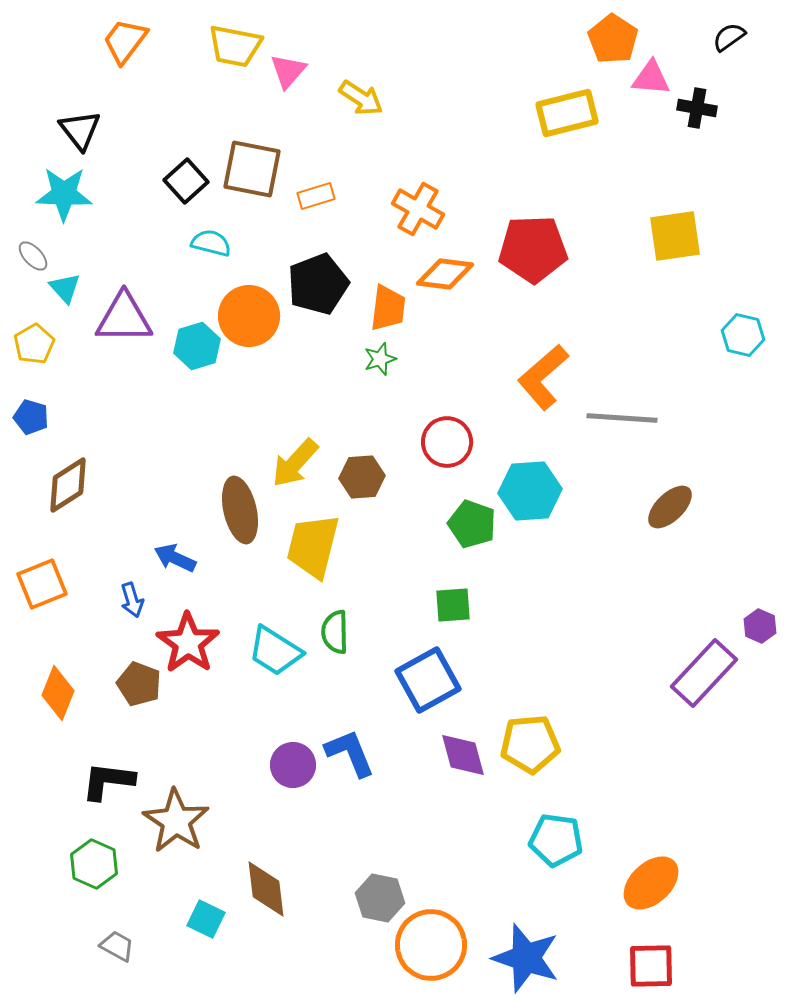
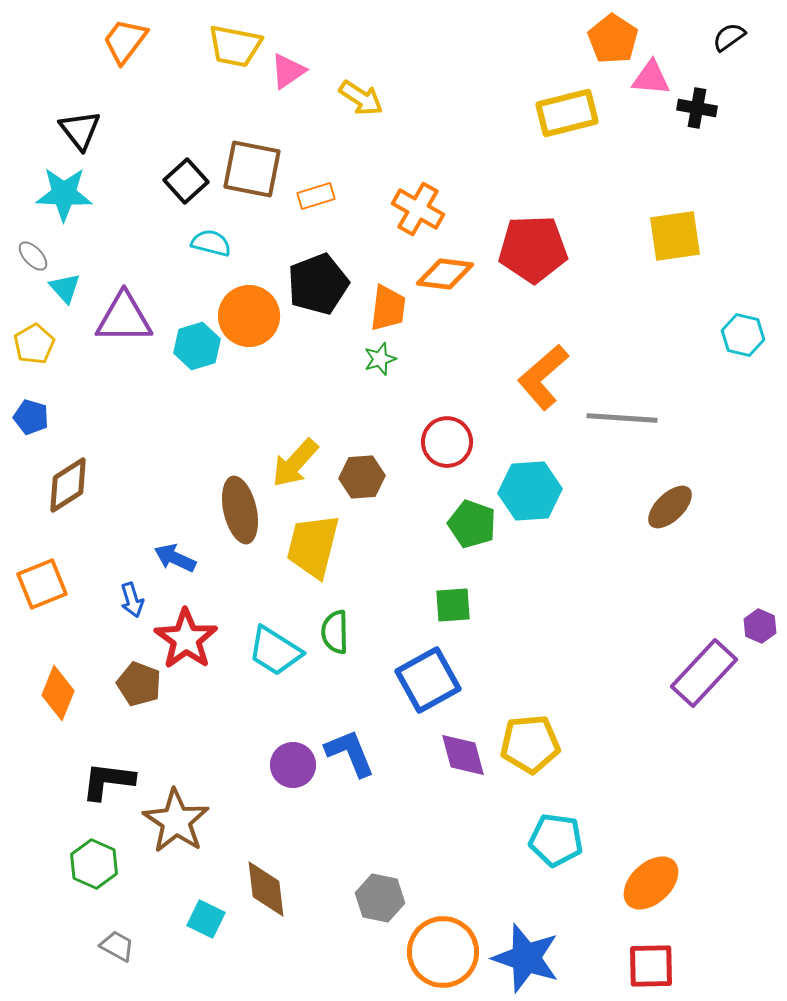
pink triangle at (288, 71): rotated 15 degrees clockwise
red star at (188, 643): moved 2 px left, 4 px up
orange circle at (431, 945): moved 12 px right, 7 px down
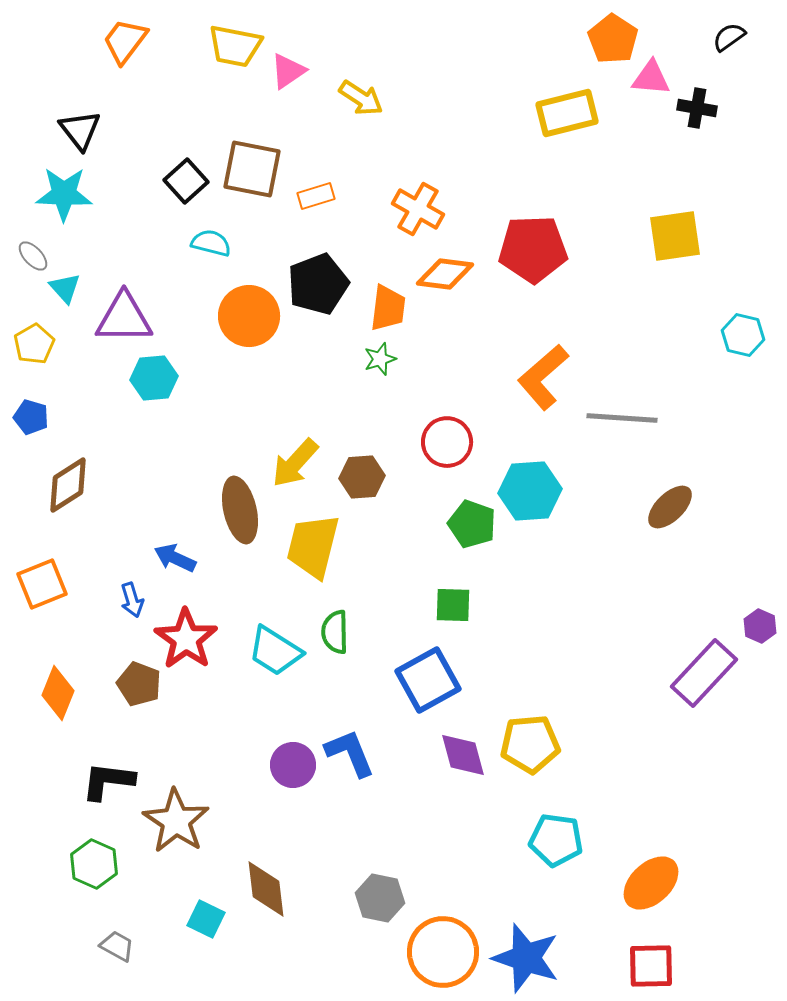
cyan hexagon at (197, 346): moved 43 px left, 32 px down; rotated 12 degrees clockwise
green square at (453, 605): rotated 6 degrees clockwise
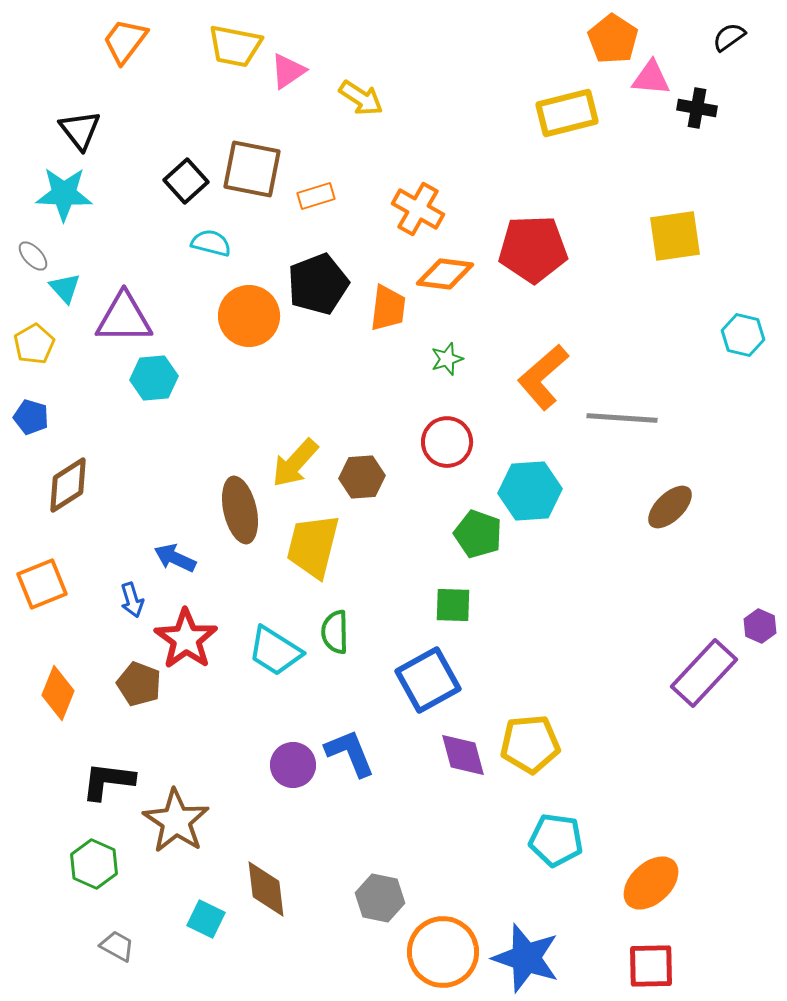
green star at (380, 359): moved 67 px right
green pentagon at (472, 524): moved 6 px right, 10 px down
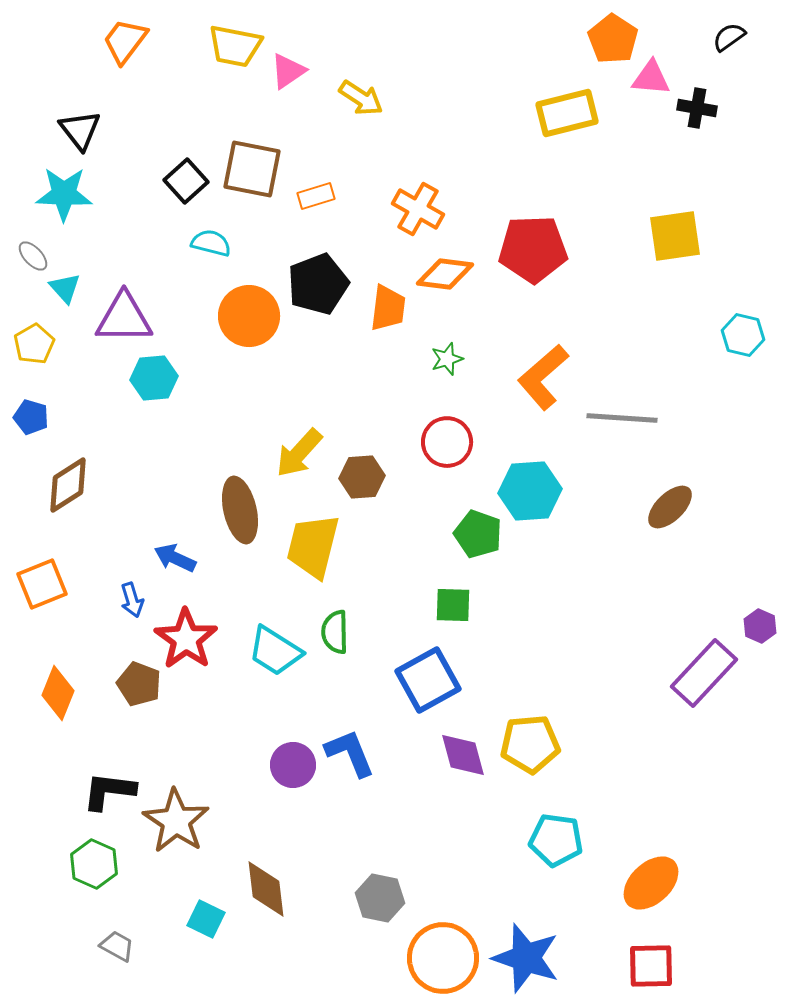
yellow arrow at (295, 463): moved 4 px right, 10 px up
black L-shape at (108, 781): moved 1 px right, 10 px down
orange circle at (443, 952): moved 6 px down
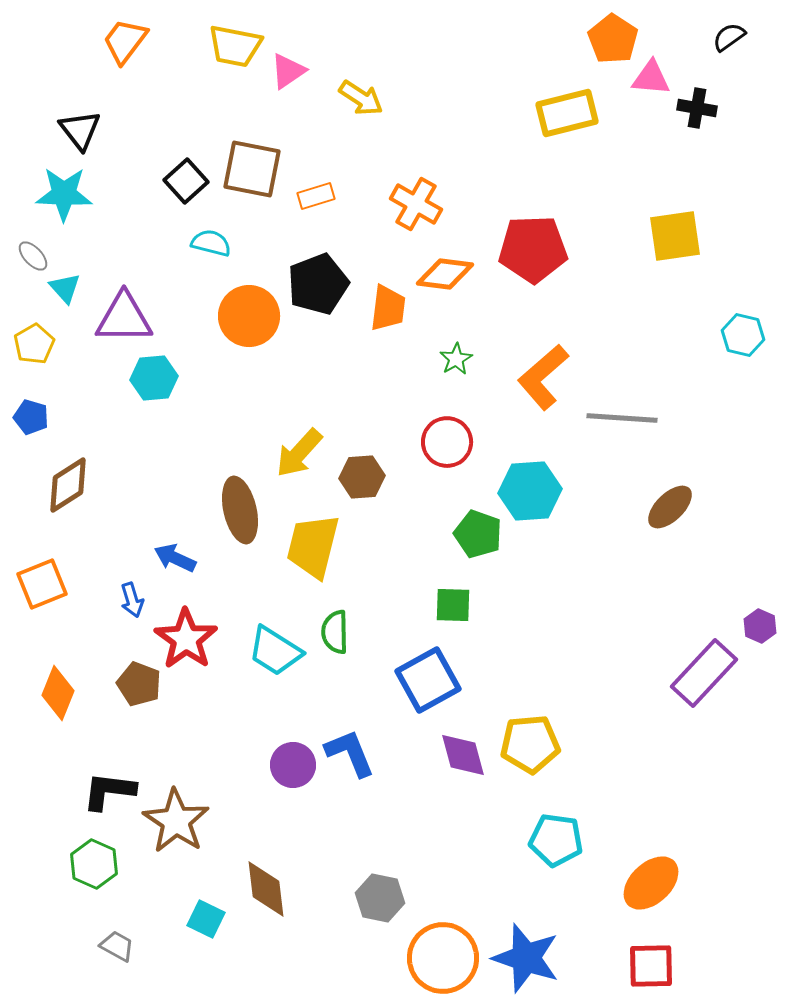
orange cross at (418, 209): moved 2 px left, 5 px up
green star at (447, 359): moved 9 px right; rotated 12 degrees counterclockwise
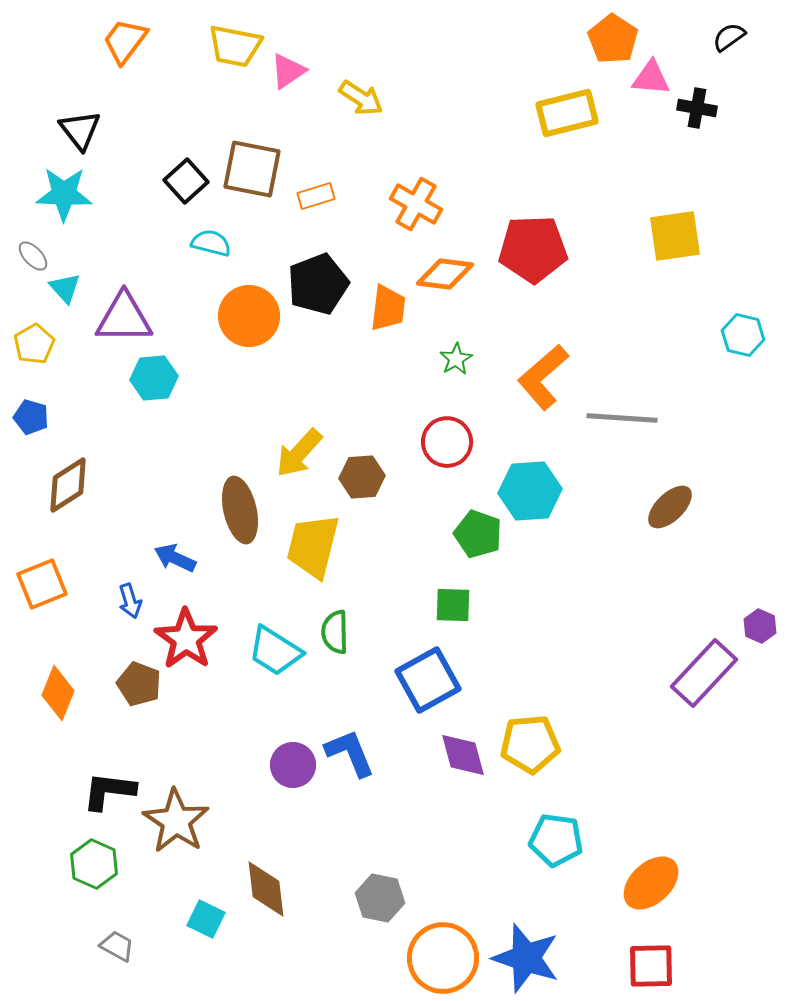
blue arrow at (132, 600): moved 2 px left, 1 px down
